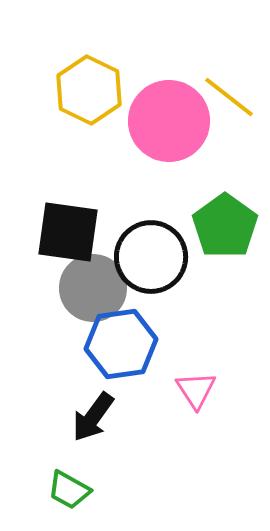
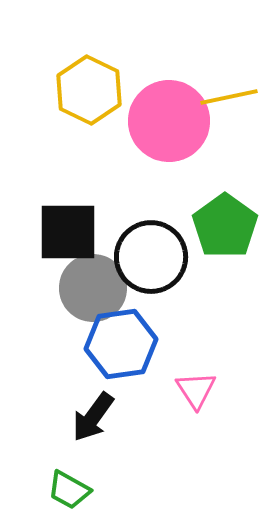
yellow line: rotated 50 degrees counterclockwise
black square: rotated 8 degrees counterclockwise
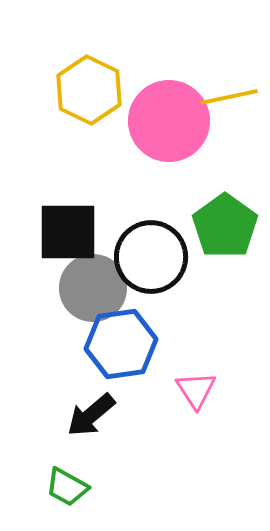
black arrow: moved 2 px left, 2 px up; rotated 14 degrees clockwise
green trapezoid: moved 2 px left, 3 px up
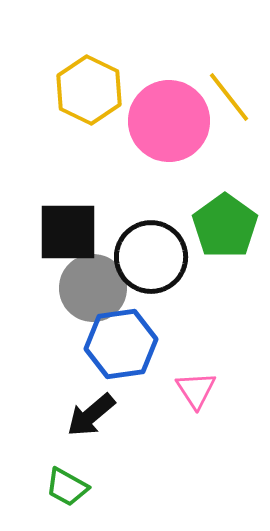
yellow line: rotated 64 degrees clockwise
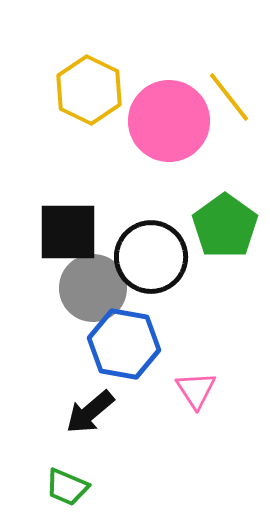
blue hexagon: moved 3 px right; rotated 18 degrees clockwise
black arrow: moved 1 px left, 3 px up
green trapezoid: rotated 6 degrees counterclockwise
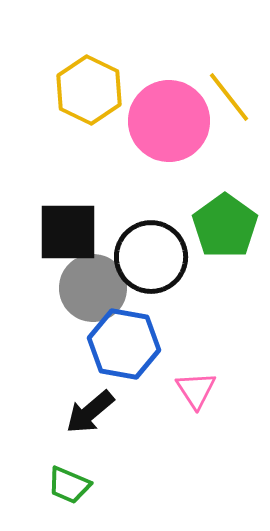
green trapezoid: moved 2 px right, 2 px up
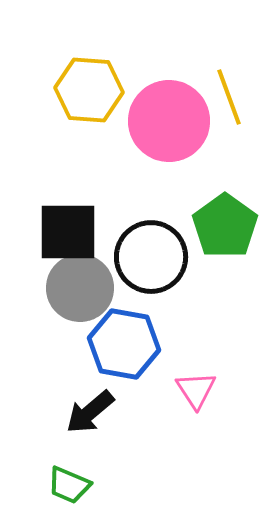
yellow hexagon: rotated 22 degrees counterclockwise
yellow line: rotated 18 degrees clockwise
gray circle: moved 13 px left
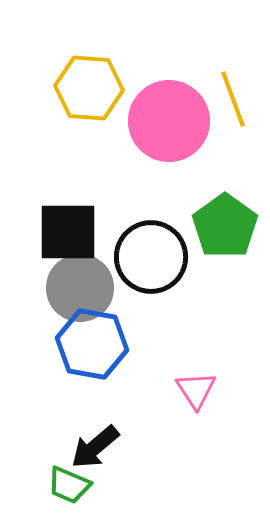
yellow hexagon: moved 2 px up
yellow line: moved 4 px right, 2 px down
blue hexagon: moved 32 px left
black arrow: moved 5 px right, 35 px down
